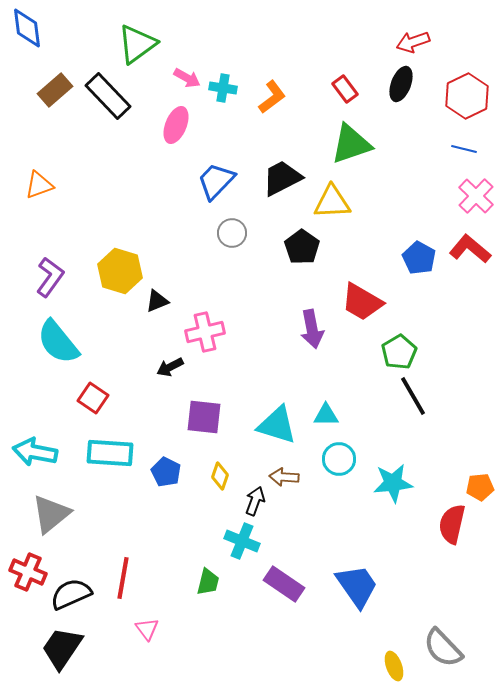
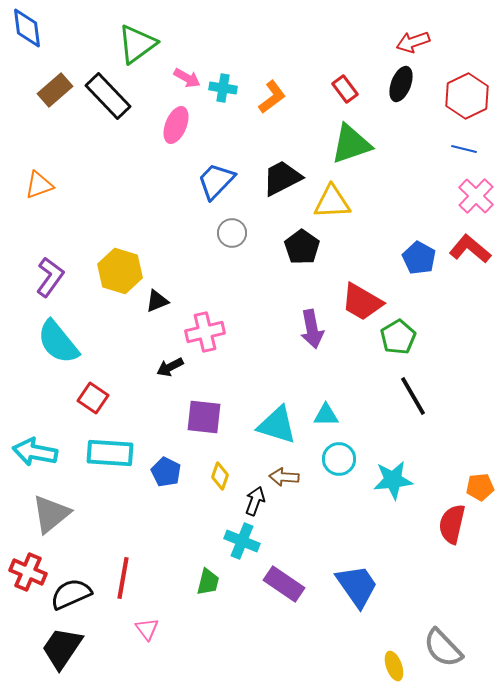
green pentagon at (399, 352): moved 1 px left, 15 px up
cyan star at (393, 483): moved 3 px up
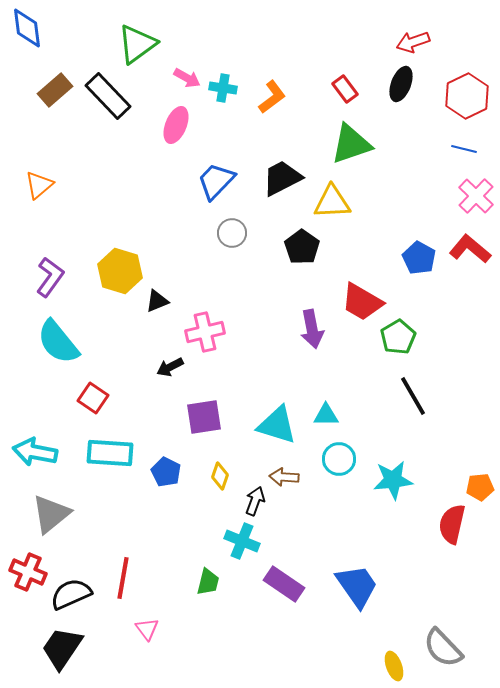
orange triangle at (39, 185): rotated 20 degrees counterclockwise
purple square at (204, 417): rotated 15 degrees counterclockwise
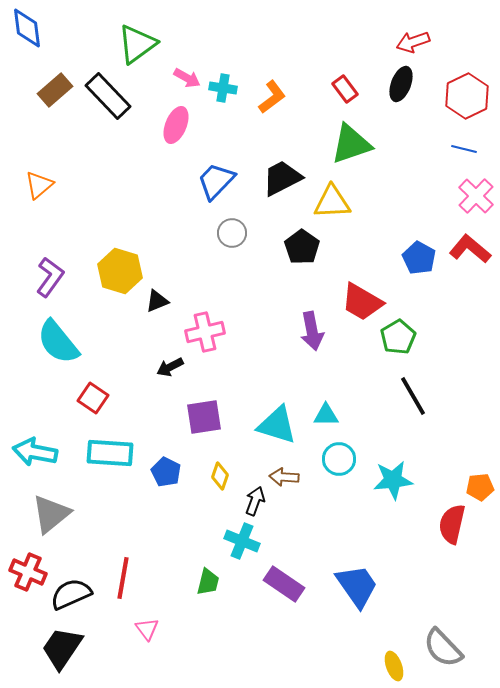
purple arrow at (312, 329): moved 2 px down
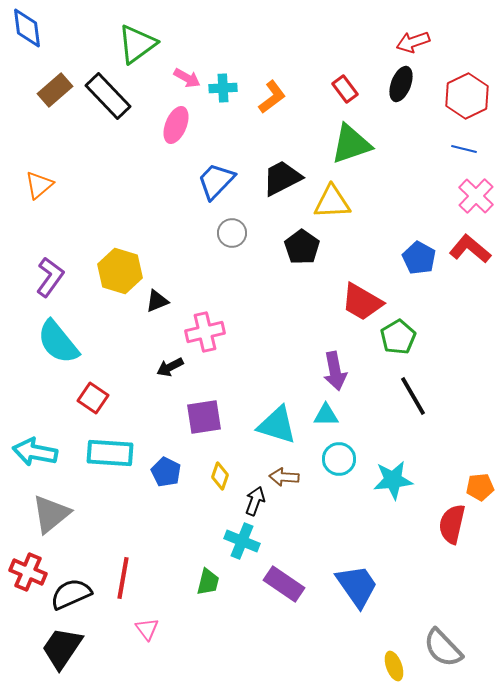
cyan cross at (223, 88): rotated 12 degrees counterclockwise
purple arrow at (312, 331): moved 23 px right, 40 px down
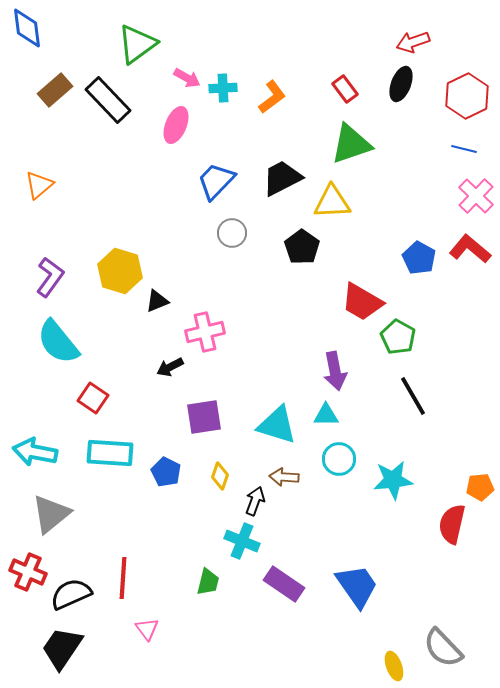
black rectangle at (108, 96): moved 4 px down
green pentagon at (398, 337): rotated 12 degrees counterclockwise
red line at (123, 578): rotated 6 degrees counterclockwise
